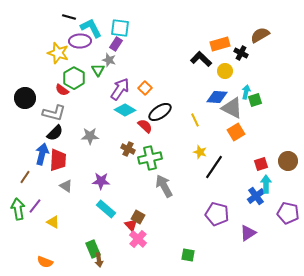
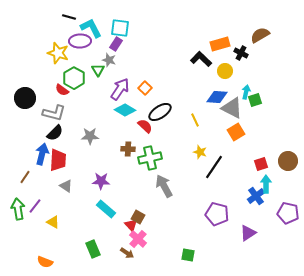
brown cross at (128, 149): rotated 24 degrees counterclockwise
brown arrow at (99, 260): moved 28 px right, 7 px up; rotated 48 degrees counterclockwise
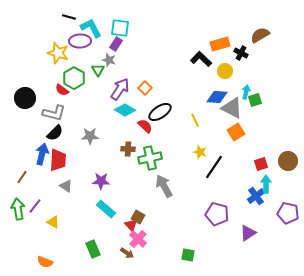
brown line at (25, 177): moved 3 px left
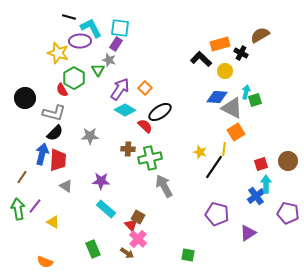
red semicircle at (62, 90): rotated 24 degrees clockwise
yellow line at (195, 120): moved 29 px right, 29 px down; rotated 32 degrees clockwise
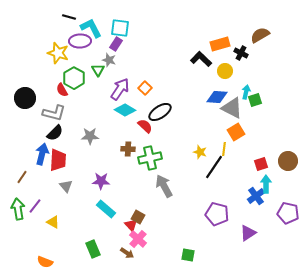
gray triangle at (66, 186): rotated 16 degrees clockwise
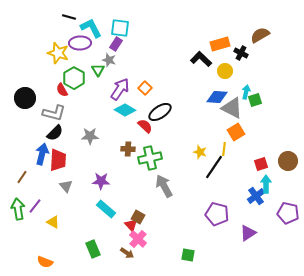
purple ellipse at (80, 41): moved 2 px down
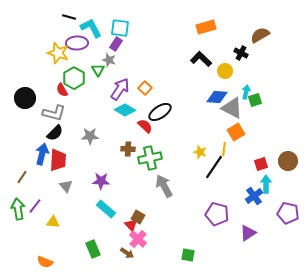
purple ellipse at (80, 43): moved 3 px left
orange rectangle at (220, 44): moved 14 px left, 17 px up
blue cross at (256, 196): moved 2 px left
yellow triangle at (53, 222): rotated 24 degrees counterclockwise
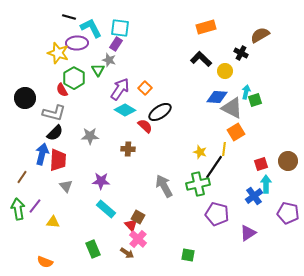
green cross at (150, 158): moved 48 px right, 26 px down
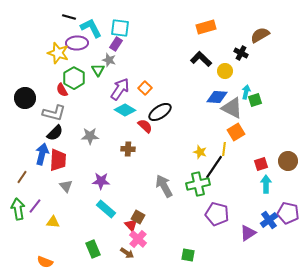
blue cross at (254, 196): moved 15 px right, 24 px down
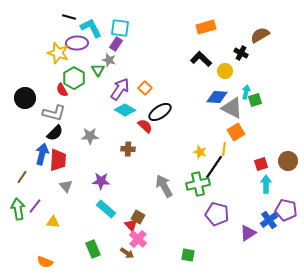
purple pentagon at (288, 213): moved 2 px left, 3 px up
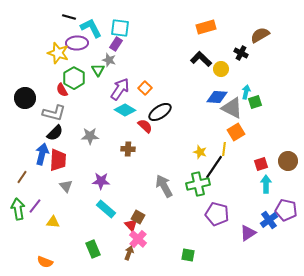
yellow circle at (225, 71): moved 4 px left, 2 px up
green square at (255, 100): moved 2 px down
brown arrow at (127, 253): moved 2 px right; rotated 104 degrees counterclockwise
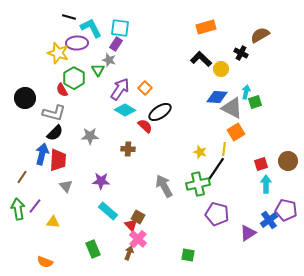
black line at (214, 167): moved 2 px right, 2 px down
cyan rectangle at (106, 209): moved 2 px right, 2 px down
